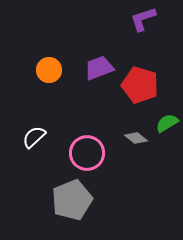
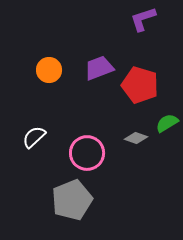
gray diamond: rotated 20 degrees counterclockwise
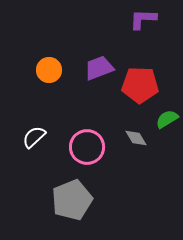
purple L-shape: rotated 20 degrees clockwise
red pentagon: rotated 15 degrees counterclockwise
green semicircle: moved 4 px up
gray diamond: rotated 40 degrees clockwise
pink circle: moved 6 px up
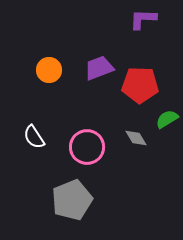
white semicircle: rotated 80 degrees counterclockwise
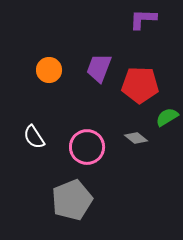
purple trapezoid: rotated 48 degrees counterclockwise
green semicircle: moved 2 px up
gray diamond: rotated 20 degrees counterclockwise
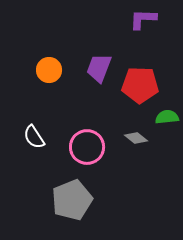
green semicircle: rotated 25 degrees clockwise
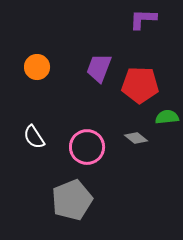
orange circle: moved 12 px left, 3 px up
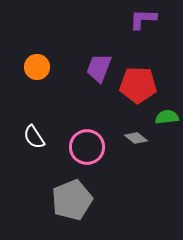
red pentagon: moved 2 px left
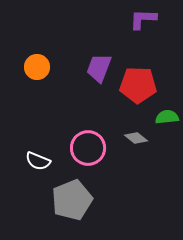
white semicircle: moved 4 px right, 24 px down; rotated 35 degrees counterclockwise
pink circle: moved 1 px right, 1 px down
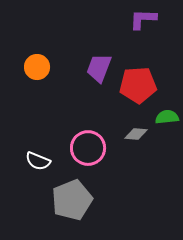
red pentagon: rotated 6 degrees counterclockwise
gray diamond: moved 4 px up; rotated 35 degrees counterclockwise
